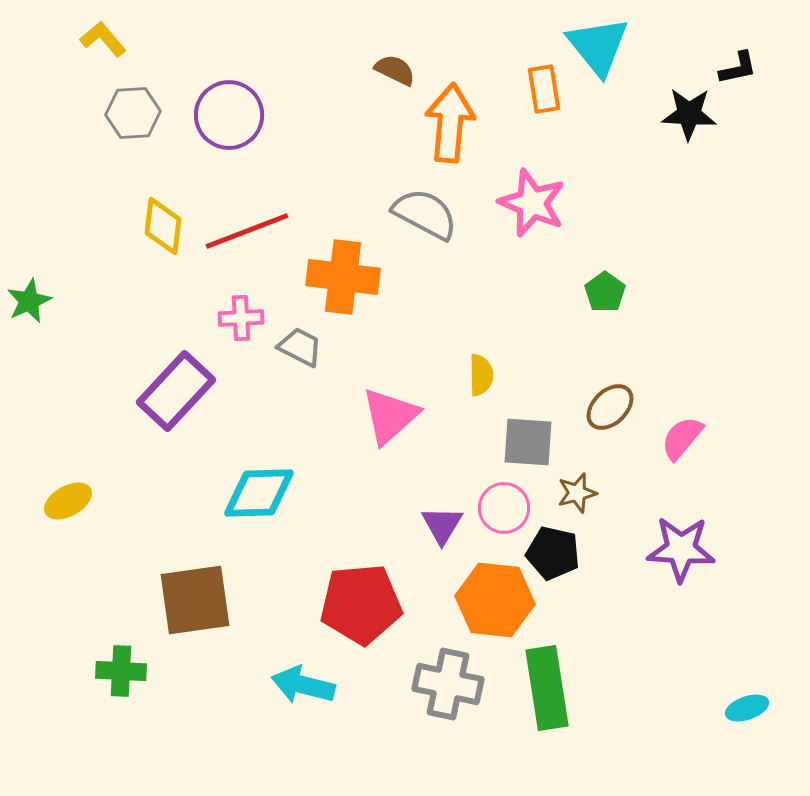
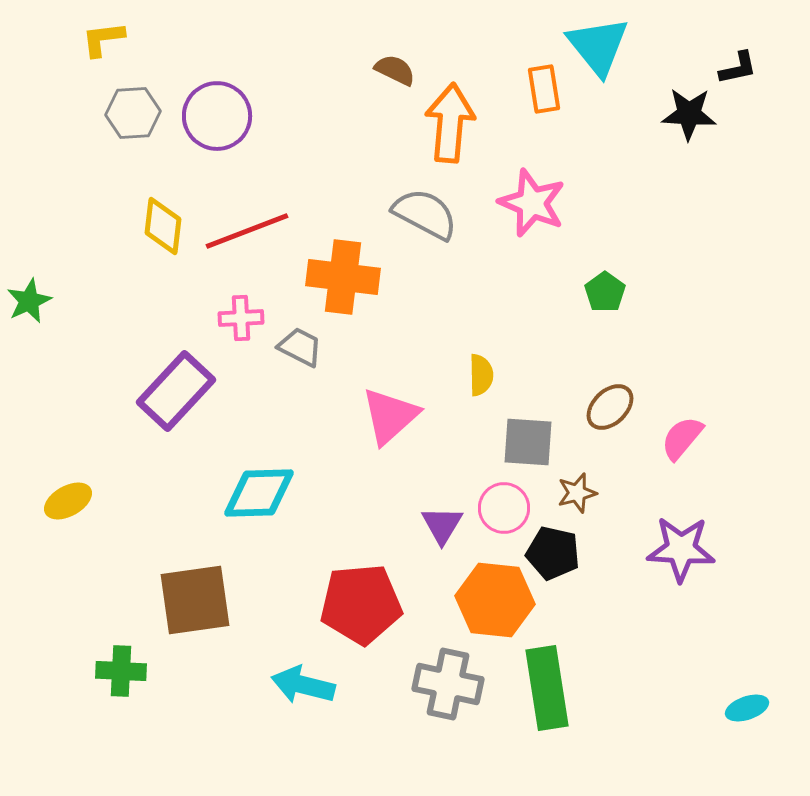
yellow L-shape: rotated 57 degrees counterclockwise
purple circle: moved 12 px left, 1 px down
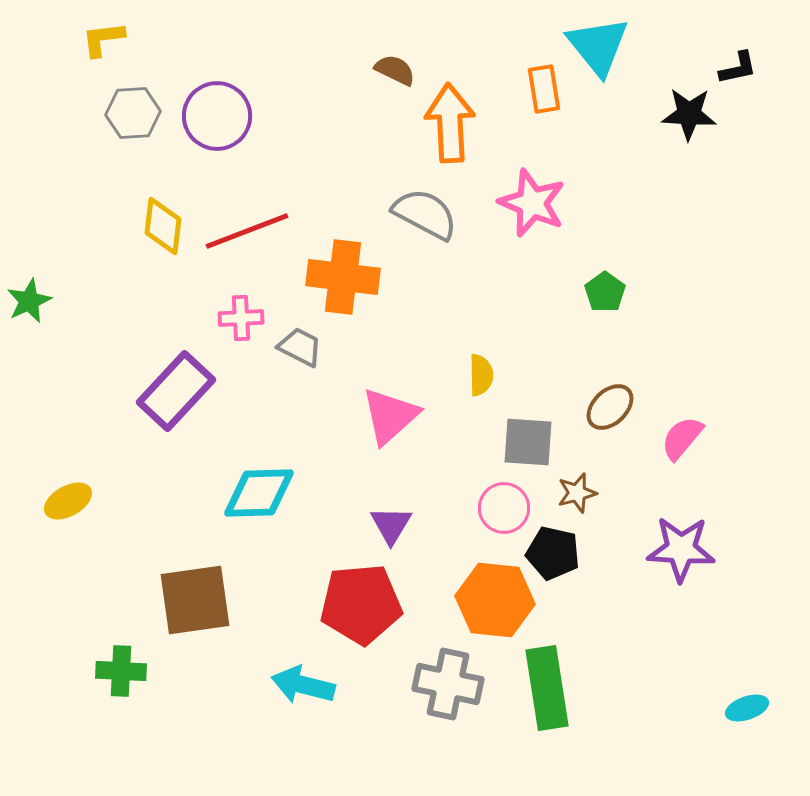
orange arrow: rotated 8 degrees counterclockwise
purple triangle: moved 51 px left
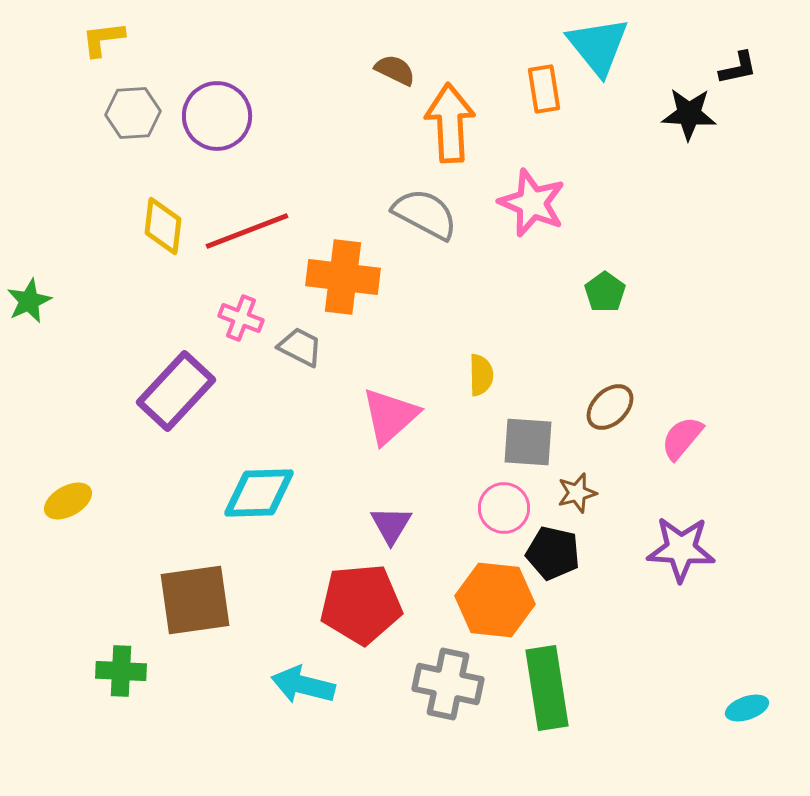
pink cross: rotated 24 degrees clockwise
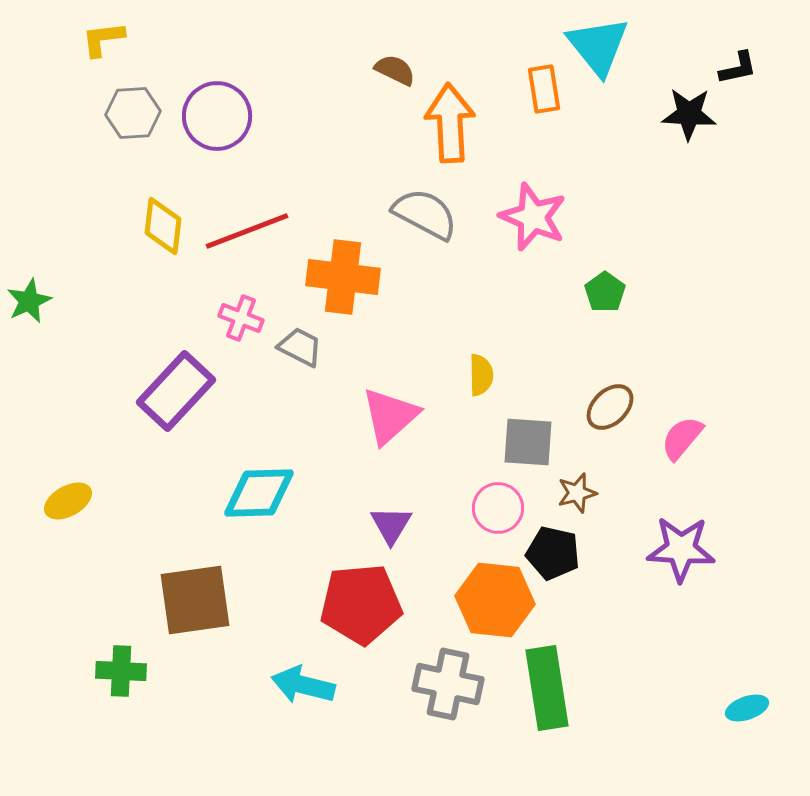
pink star: moved 1 px right, 14 px down
pink circle: moved 6 px left
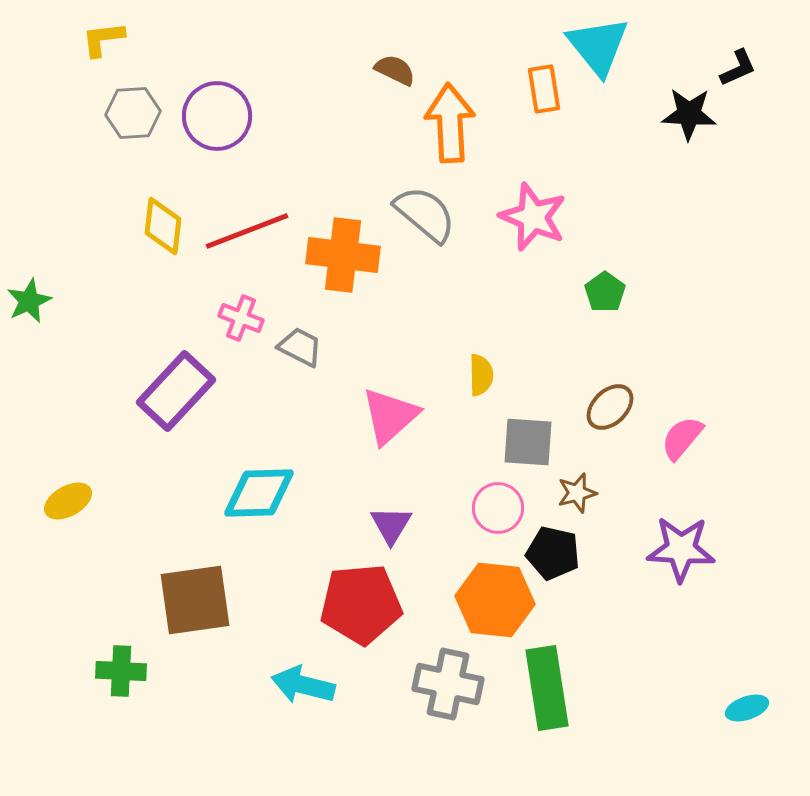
black L-shape: rotated 12 degrees counterclockwise
gray semicircle: rotated 12 degrees clockwise
orange cross: moved 22 px up
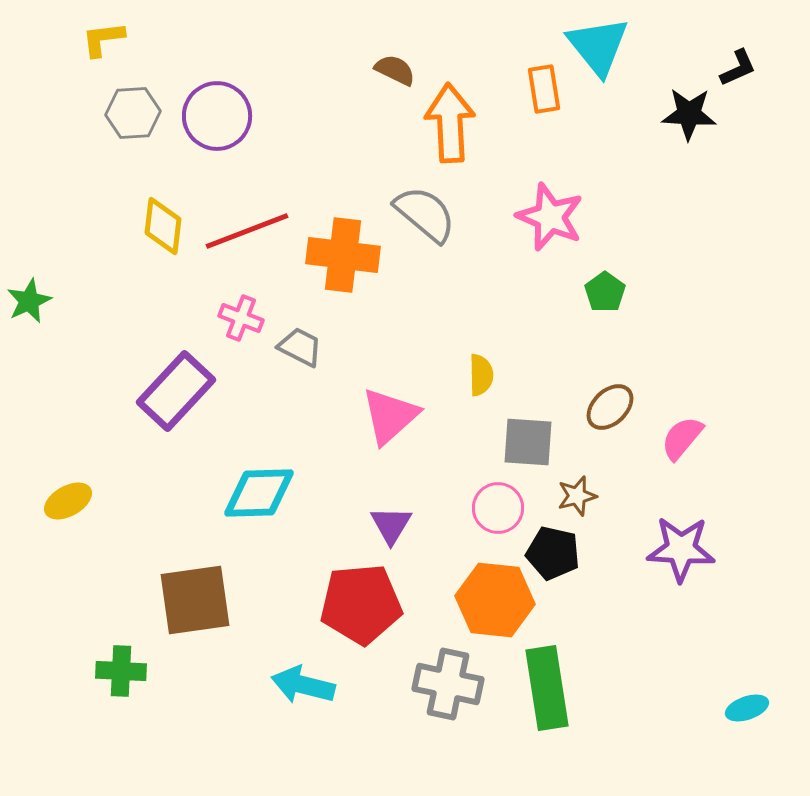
pink star: moved 17 px right
brown star: moved 3 px down
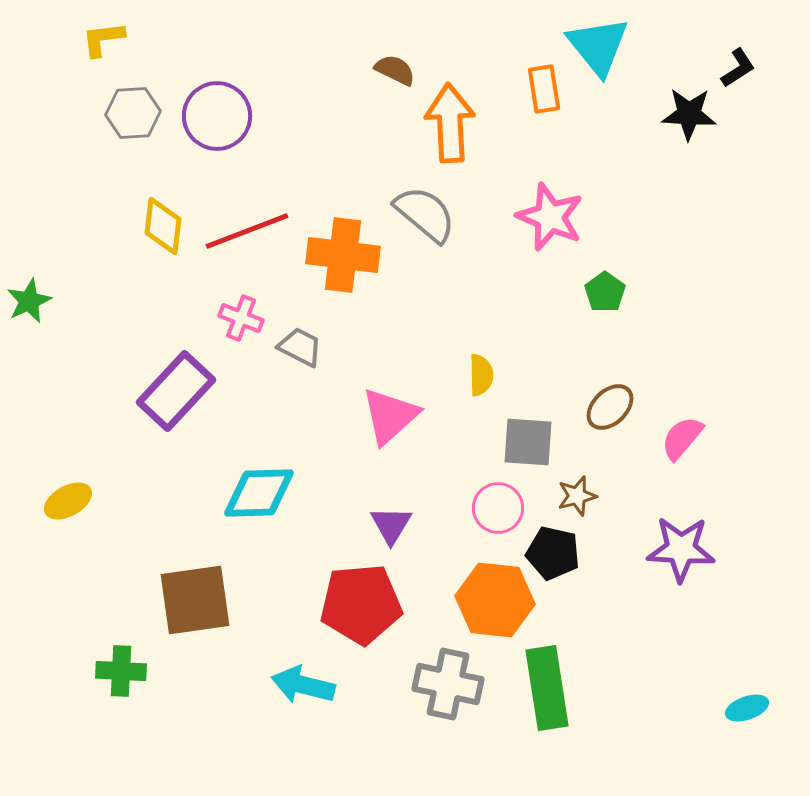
black L-shape: rotated 9 degrees counterclockwise
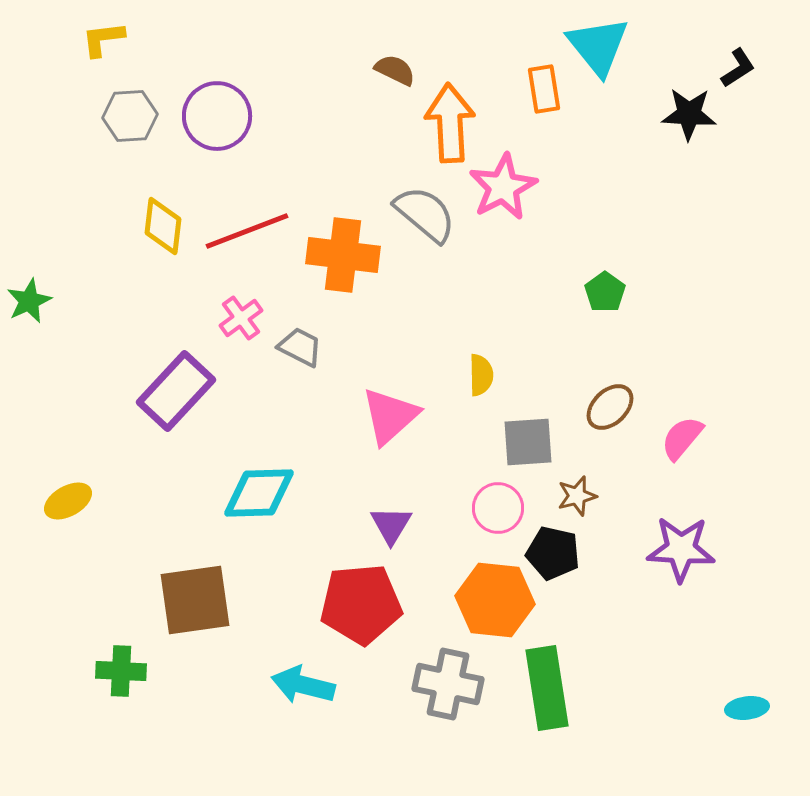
gray hexagon: moved 3 px left, 3 px down
pink star: moved 47 px left, 30 px up; rotated 22 degrees clockwise
pink cross: rotated 33 degrees clockwise
gray square: rotated 8 degrees counterclockwise
cyan ellipse: rotated 12 degrees clockwise
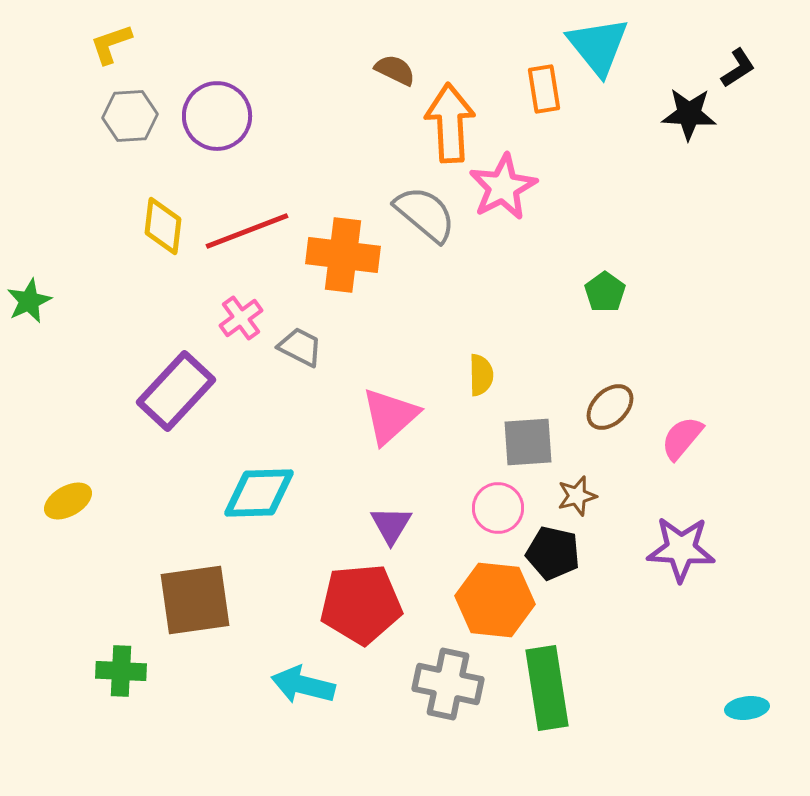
yellow L-shape: moved 8 px right, 5 px down; rotated 12 degrees counterclockwise
